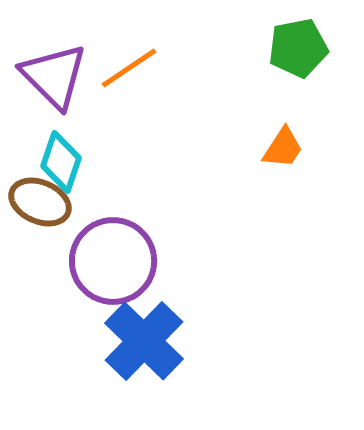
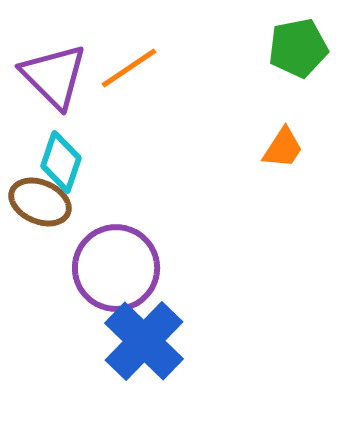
purple circle: moved 3 px right, 7 px down
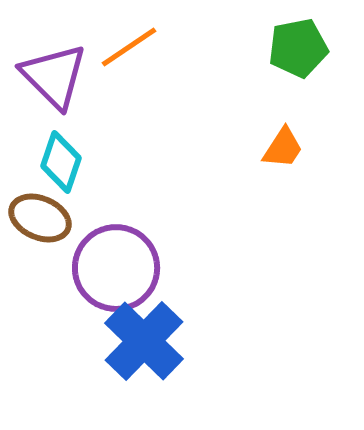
orange line: moved 21 px up
brown ellipse: moved 16 px down
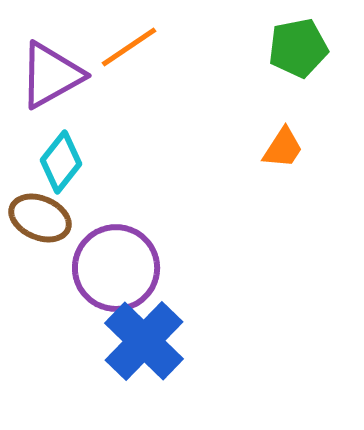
purple triangle: moved 3 px left, 1 px up; rotated 46 degrees clockwise
cyan diamond: rotated 20 degrees clockwise
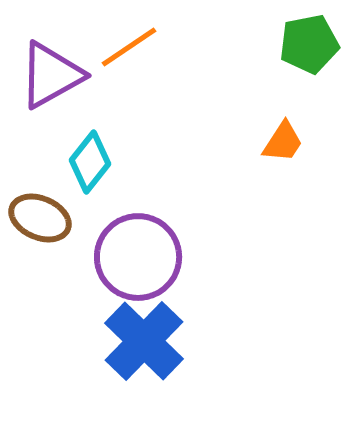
green pentagon: moved 11 px right, 4 px up
orange trapezoid: moved 6 px up
cyan diamond: moved 29 px right
purple circle: moved 22 px right, 11 px up
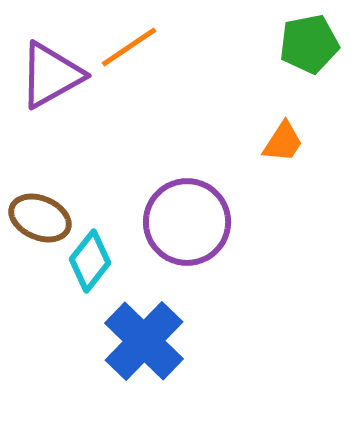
cyan diamond: moved 99 px down
purple circle: moved 49 px right, 35 px up
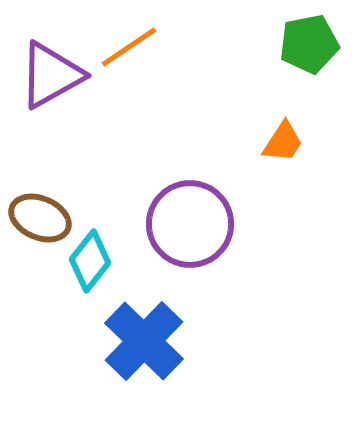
purple circle: moved 3 px right, 2 px down
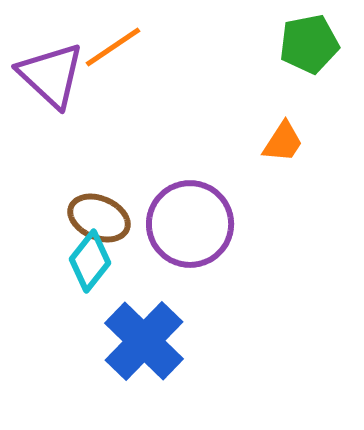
orange line: moved 16 px left
purple triangle: rotated 48 degrees counterclockwise
brown ellipse: moved 59 px right
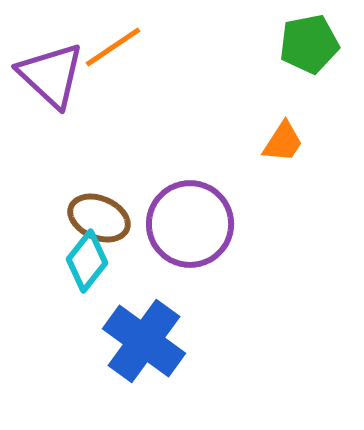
cyan diamond: moved 3 px left
blue cross: rotated 8 degrees counterclockwise
